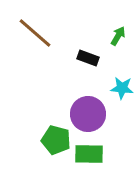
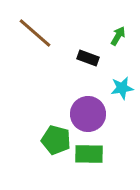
cyan star: rotated 15 degrees counterclockwise
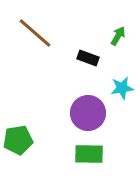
purple circle: moved 1 px up
green pentagon: moved 38 px left; rotated 24 degrees counterclockwise
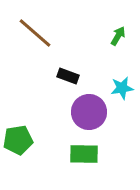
black rectangle: moved 20 px left, 18 px down
purple circle: moved 1 px right, 1 px up
green rectangle: moved 5 px left
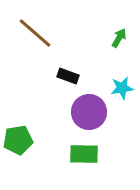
green arrow: moved 1 px right, 2 px down
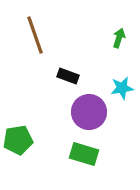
brown line: moved 2 px down; rotated 30 degrees clockwise
green arrow: rotated 12 degrees counterclockwise
green rectangle: rotated 16 degrees clockwise
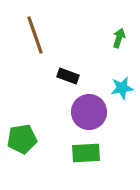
green pentagon: moved 4 px right, 1 px up
green rectangle: moved 2 px right, 1 px up; rotated 20 degrees counterclockwise
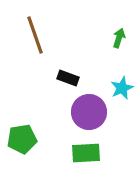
black rectangle: moved 2 px down
cyan star: rotated 15 degrees counterclockwise
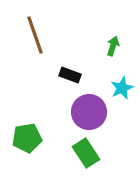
green arrow: moved 6 px left, 8 px down
black rectangle: moved 2 px right, 3 px up
green pentagon: moved 5 px right, 1 px up
green rectangle: rotated 60 degrees clockwise
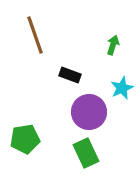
green arrow: moved 1 px up
green pentagon: moved 2 px left, 1 px down
green rectangle: rotated 8 degrees clockwise
